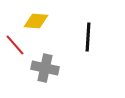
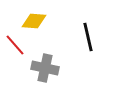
yellow diamond: moved 2 px left
black line: rotated 16 degrees counterclockwise
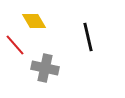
yellow diamond: rotated 55 degrees clockwise
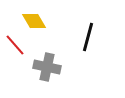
black line: rotated 28 degrees clockwise
gray cross: moved 2 px right, 1 px up
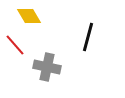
yellow diamond: moved 5 px left, 5 px up
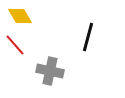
yellow diamond: moved 9 px left
gray cross: moved 3 px right, 4 px down
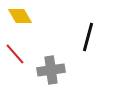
red line: moved 9 px down
gray cross: moved 1 px right, 1 px up; rotated 20 degrees counterclockwise
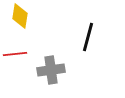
yellow diamond: rotated 40 degrees clockwise
red line: rotated 55 degrees counterclockwise
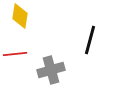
black line: moved 2 px right, 3 px down
gray cross: rotated 8 degrees counterclockwise
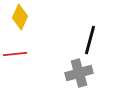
yellow diamond: moved 1 px down; rotated 15 degrees clockwise
gray cross: moved 28 px right, 3 px down
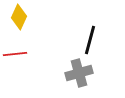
yellow diamond: moved 1 px left
